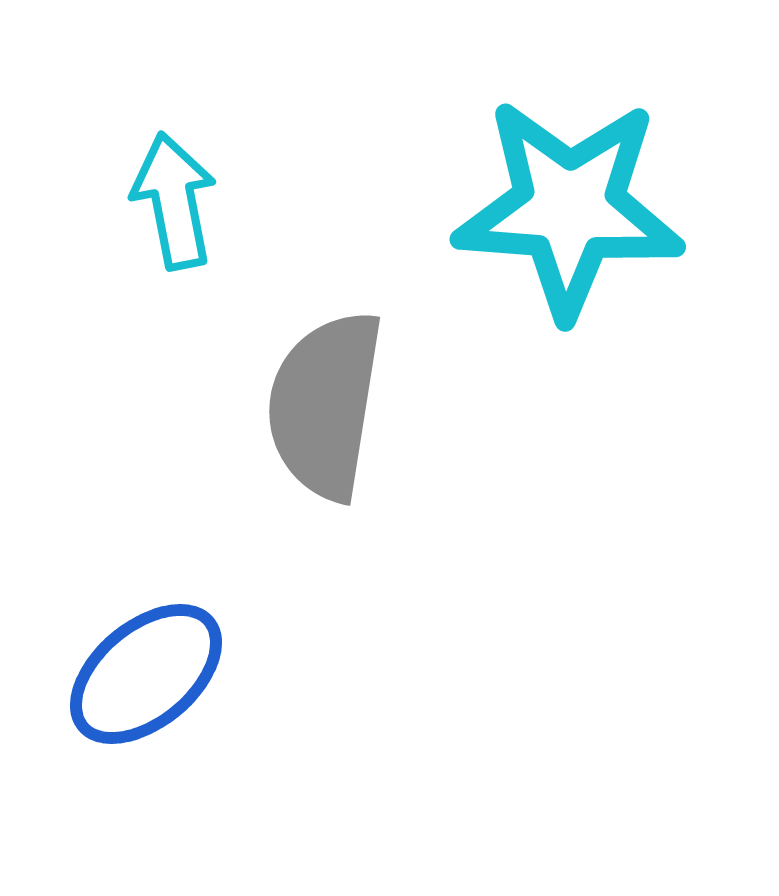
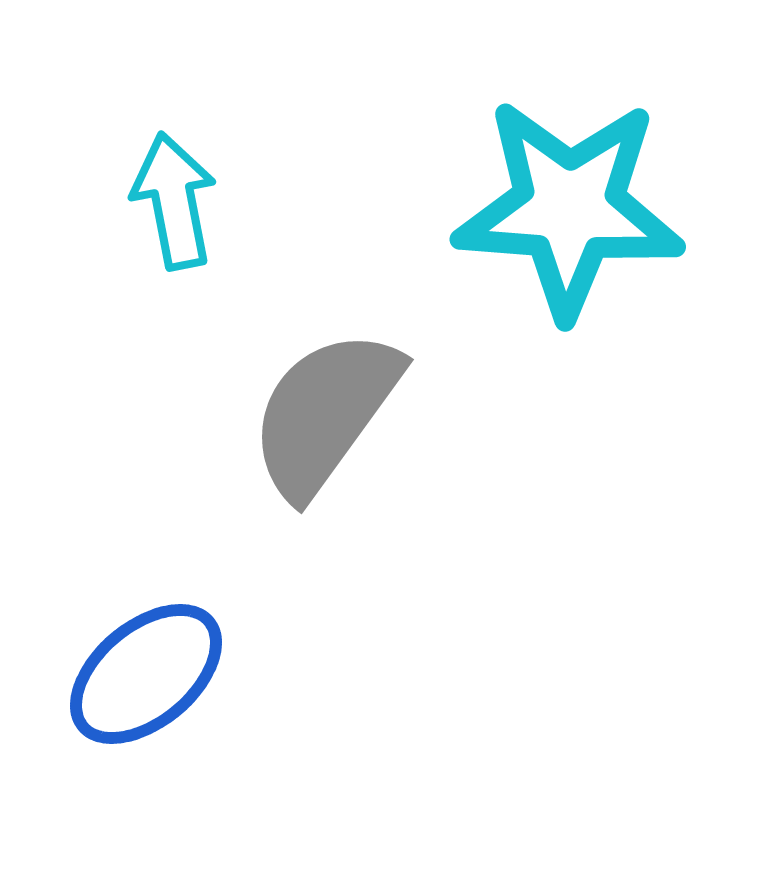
gray semicircle: moved 8 px down; rotated 27 degrees clockwise
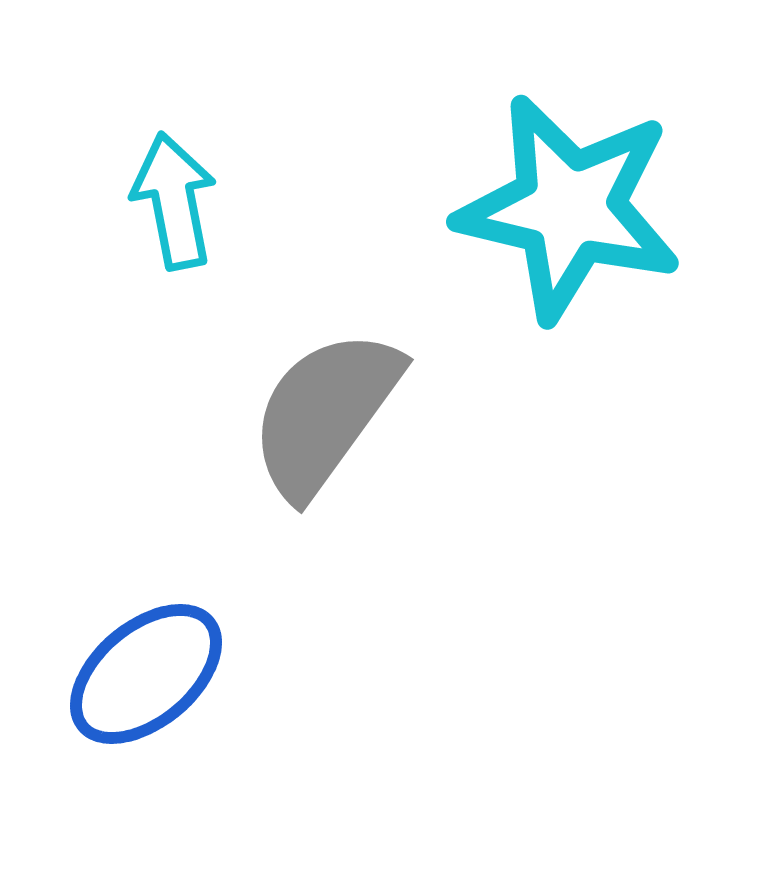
cyan star: rotated 9 degrees clockwise
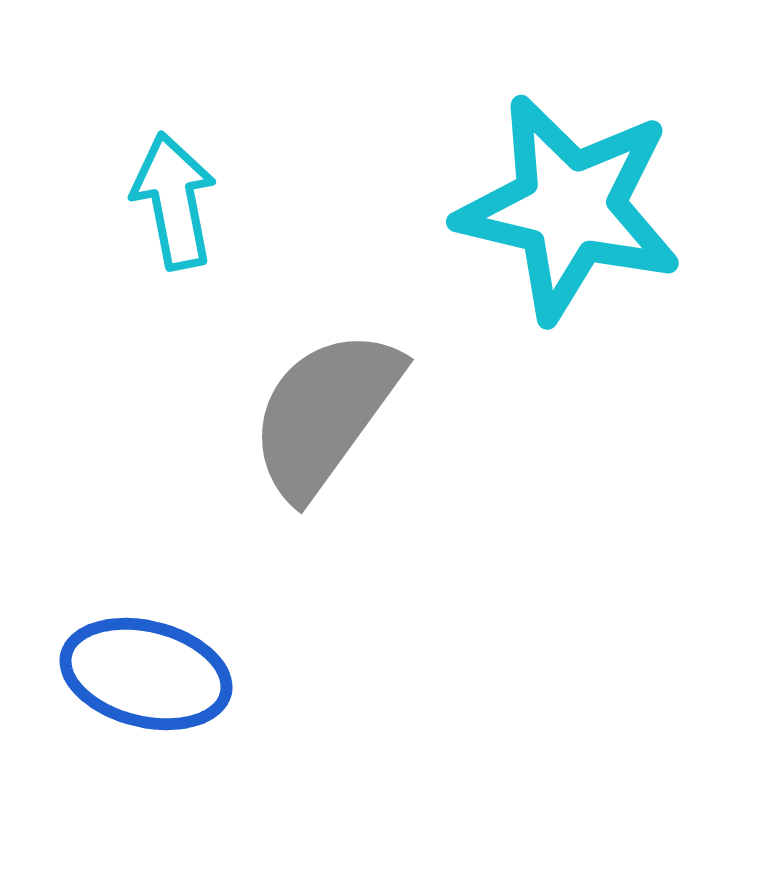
blue ellipse: rotated 54 degrees clockwise
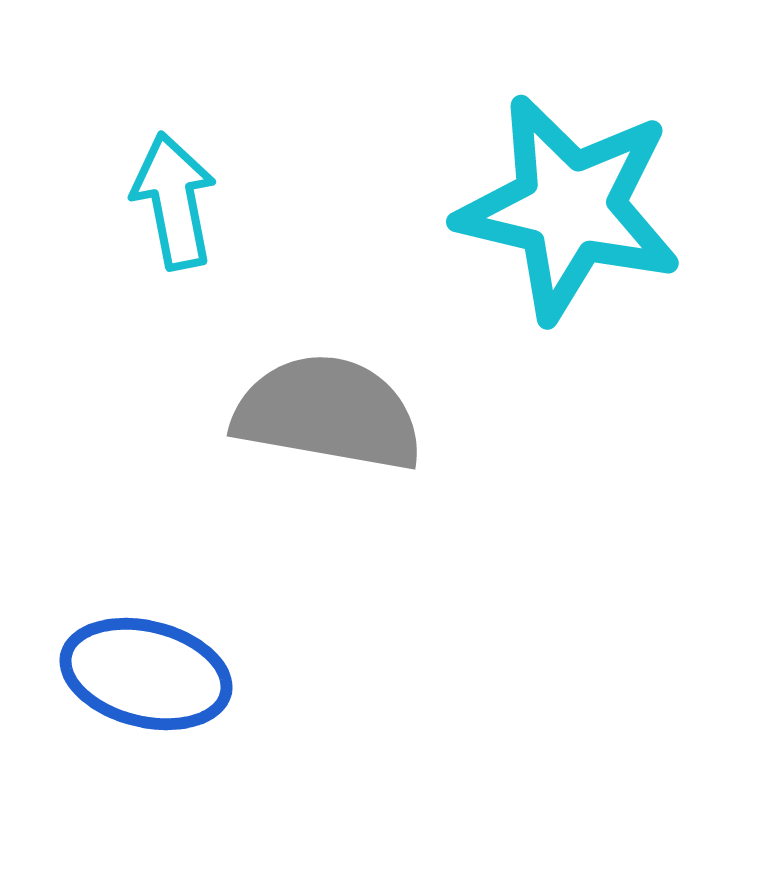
gray semicircle: moved 3 px right; rotated 64 degrees clockwise
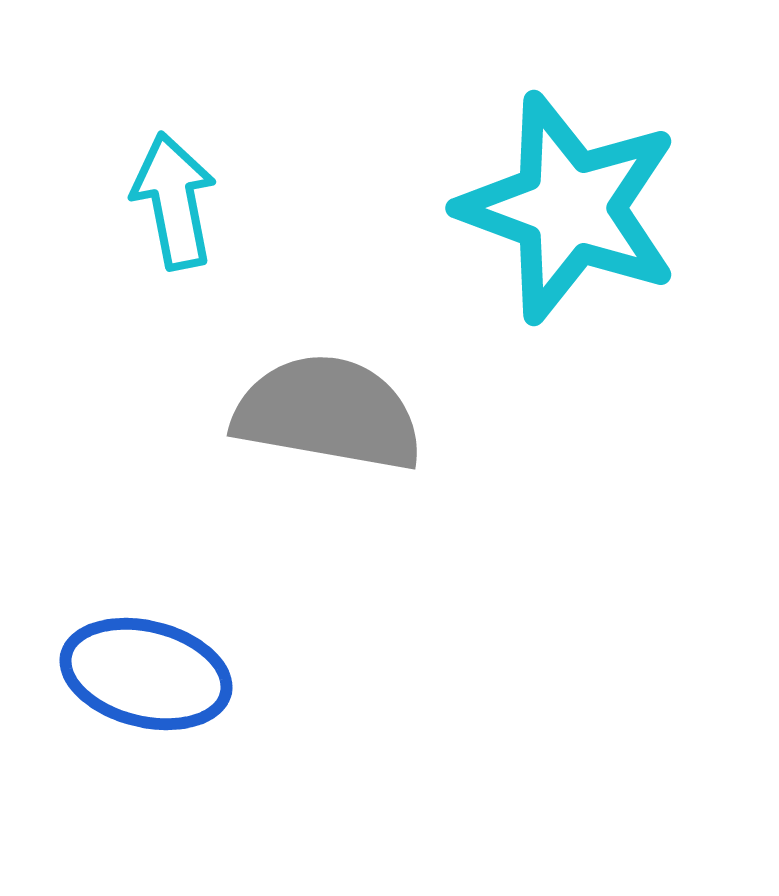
cyan star: rotated 7 degrees clockwise
